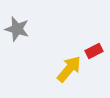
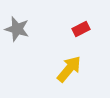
red rectangle: moved 13 px left, 22 px up
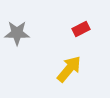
gray star: moved 4 px down; rotated 15 degrees counterclockwise
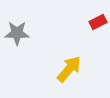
red rectangle: moved 17 px right, 7 px up
